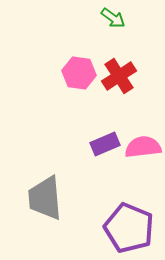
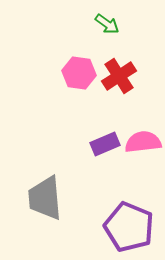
green arrow: moved 6 px left, 6 px down
pink semicircle: moved 5 px up
purple pentagon: moved 1 px up
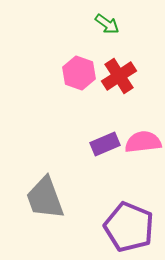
pink hexagon: rotated 12 degrees clockwise
gray trapezoid: rotated 15 degrees counterclockwise
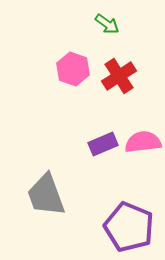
pink hexagon: moved 6 px left, 4 px up
purple rectangle: moved 2 px left
gray trapezoid: moved 1 px right, 3 px up
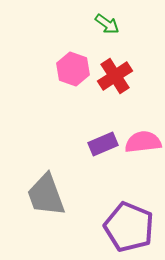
red cross: moved 4 px left
